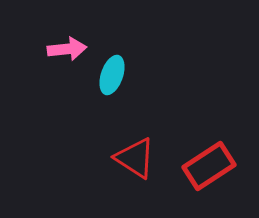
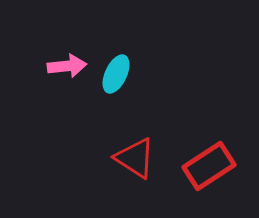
pink arrow: moved 17 px down
cyan ellipse: moved 4 px right, 1 px up; rotated 6 degrees clockwise
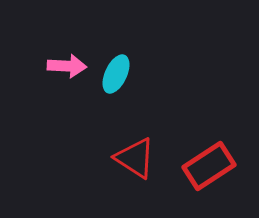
pink arrow: rotated 9 degrees clockwise
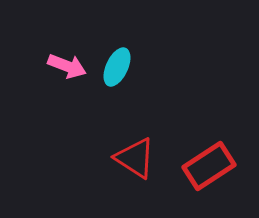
pink arrow: rotated 18 degrees clockwise
cyan ellipse: moved 1 px right, 7 px up
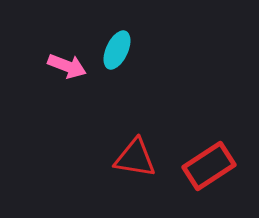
cyan ellipse: moved 17 px up
red triangle: rotated 24 degrees counterclockwise
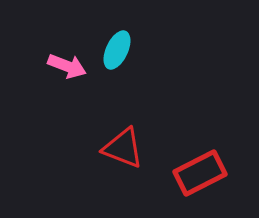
red triangle: moved 12 px left, 10 px up; rotated 12 degrees clockwise
red rectangle: moved 9 px left, 7 px down; rotated 6 degrees clockwise
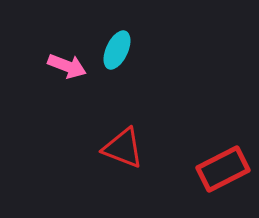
red rectangle: moved 23 px right, 4 px up
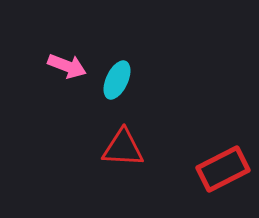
cyan ellipse: moved 30 px down
red triangle: rotated 18 degrees counterclockwise
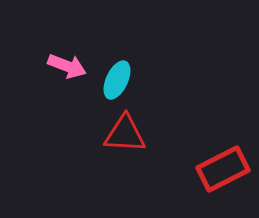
red triangle: moved 2 px right, 14 px up
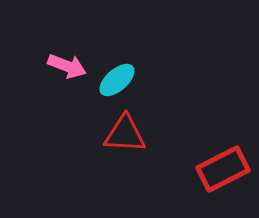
cyan ellipse: rotated 24 degrees clockwise
